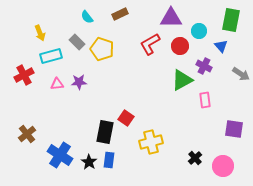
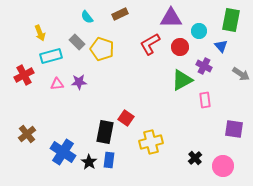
red circle: moved 1 px down
blue cross: moved 3 px right, 3 px up
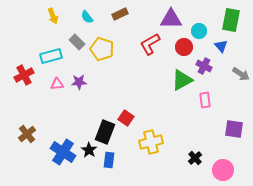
purple triangle: moved 1 px down
yellow arrow: moved 13 px right, 17 px up
red circle: moved 4 px right
black rectangle: rotated 10 degrees clockwise
black star: moved 12 px up
pink circle: moved 4 px down
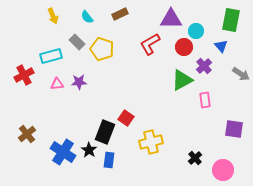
cyan circle: moved 3 px left
purple cross: rotated 21 degrees clockwise
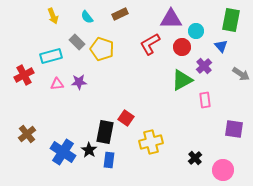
red circle: moved 2 px left
black rectangle: rotated 10 degrees counterclockwise
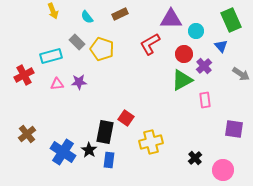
yellow arrow: moved 5 px up
green rectangle: rotated 35 degrees counterclockwise
red circle: moved 2 px right, 7 px down
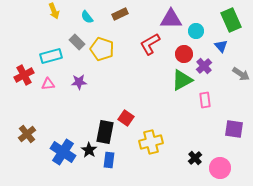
yellow arrow: moved 1 px right
pink triangle: moved 9 px left
pink circle: moved 3 px left, 2 px up
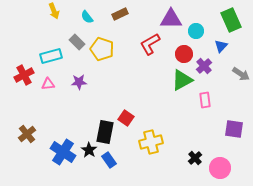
blue triangle: rotated 24 degrees clockwise
blue rectangle: rotated 42 degrees counterclockwise
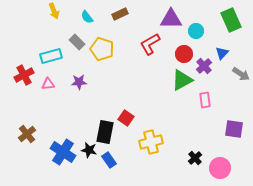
blue triangle: moved 1 px right, 7 px down
black star: rotated 21 degrees counterclockwise
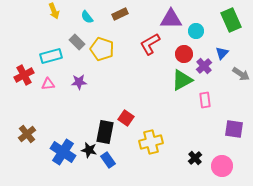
blue rectangle: moved 1 px left
pink circle: moved 2 px right, 2 px up
